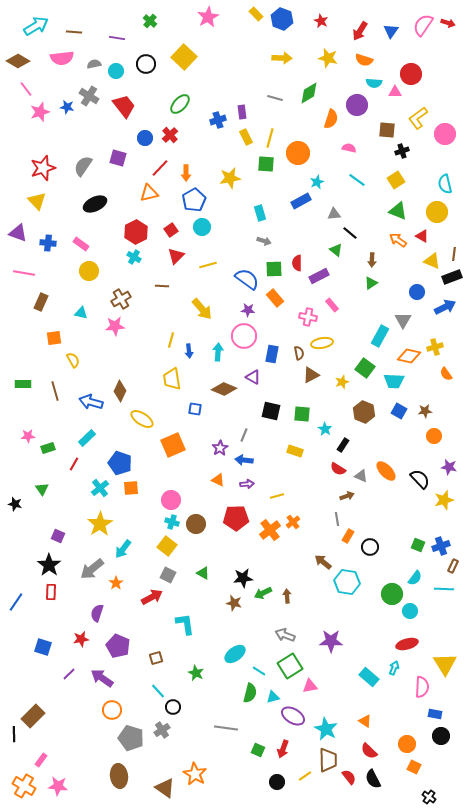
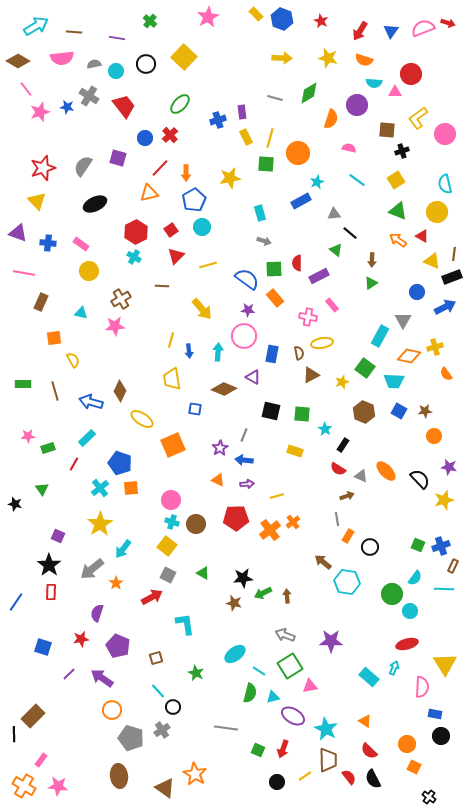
pink semicircle at (423, 25): moved 3 px down; rotated 35 degrees clockwise
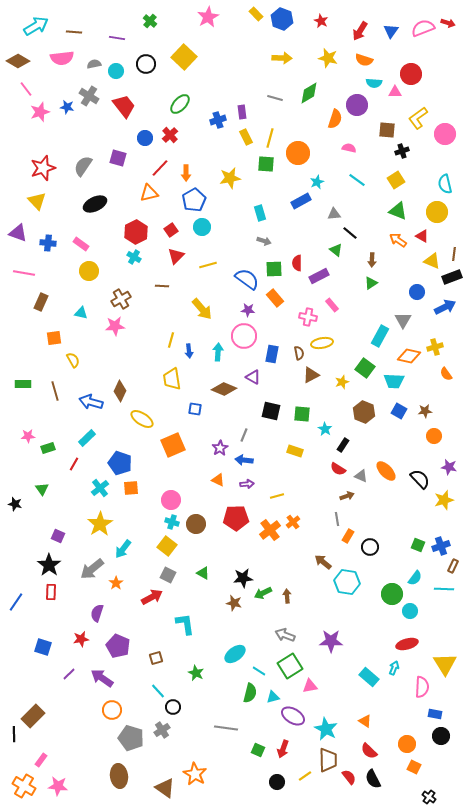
orange semicircle at (331, 119): moved 4 px right
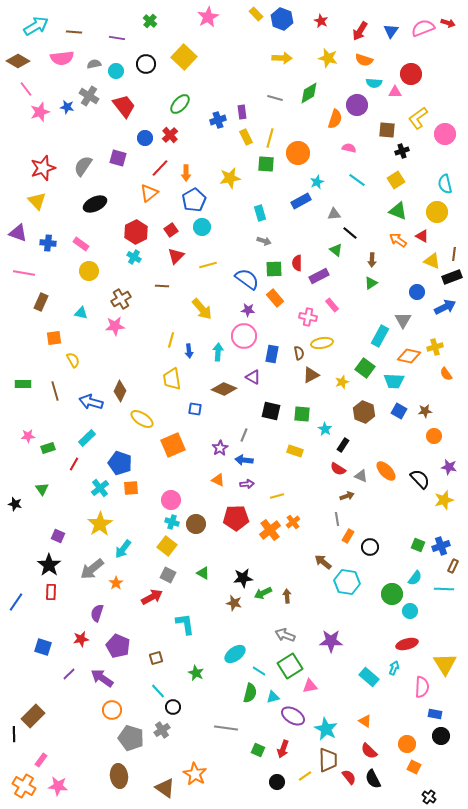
orange triangle at (149, 193): rotated 24 degrees counterclockwise
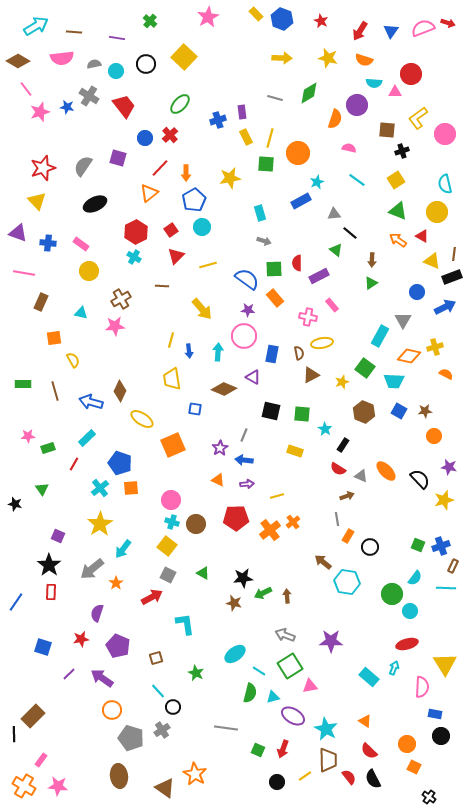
orange semicircle at (446, 374): rotated 152 degrees clockwise
cyan line at (444, 589): moved 2 px right, 1 px up
